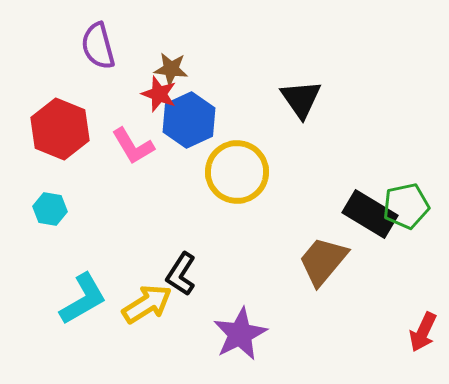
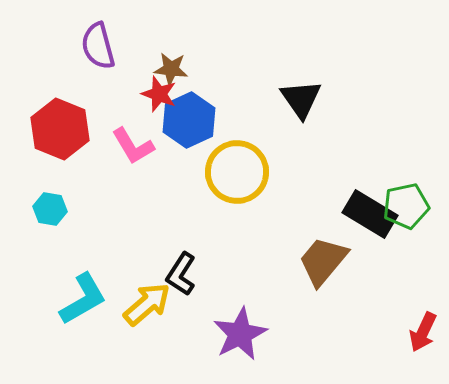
yellow arrow: rotated 9 degrees counterclockwise
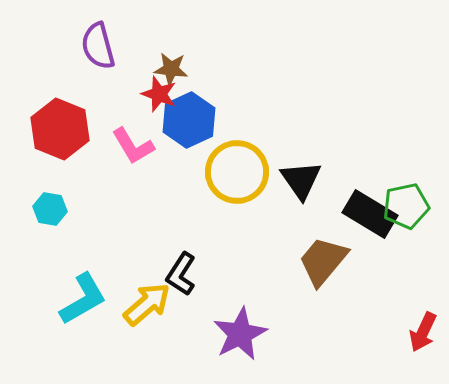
black triangle: moved 81 px down
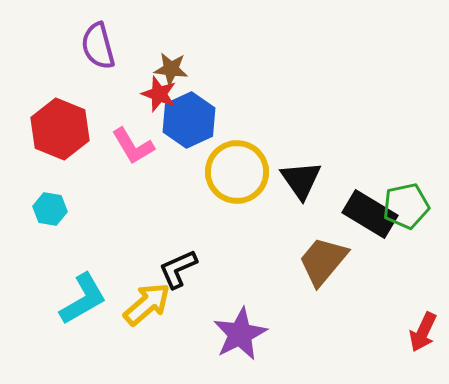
black L-shape: moved 3 px left, 5 px up; rotated 33 degrees clockwise
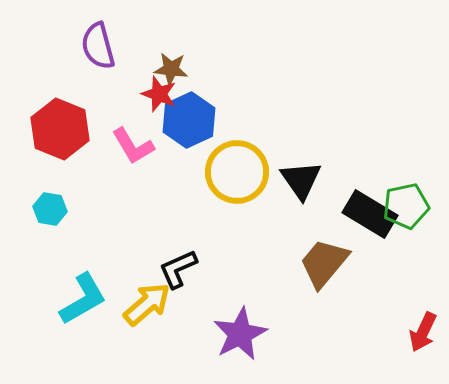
brown trapezoid: moved 1 px right, 2 px down
